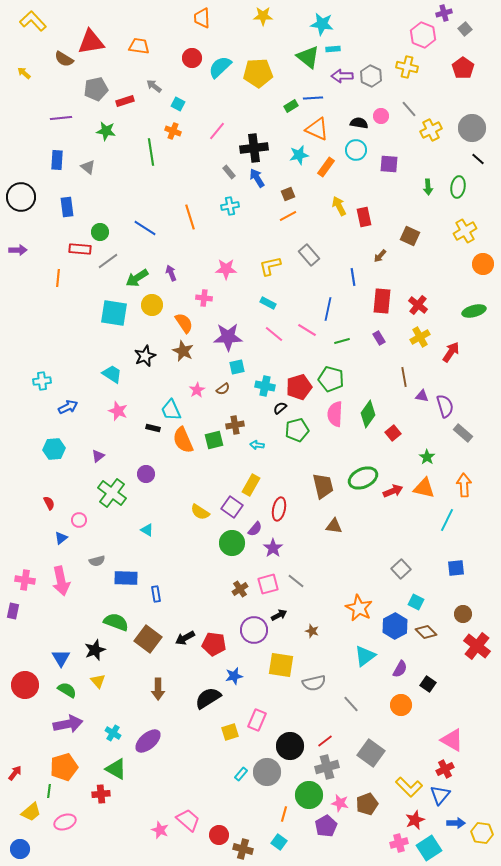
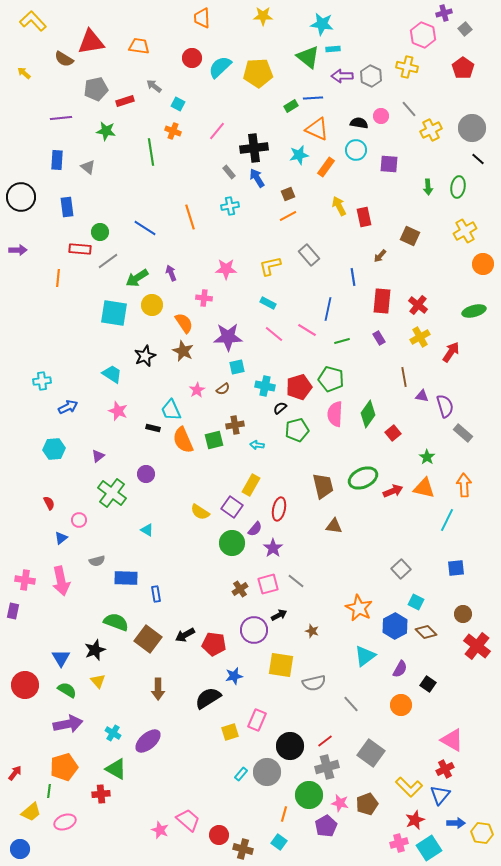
black arrow at (185, 638): moved 3 px up
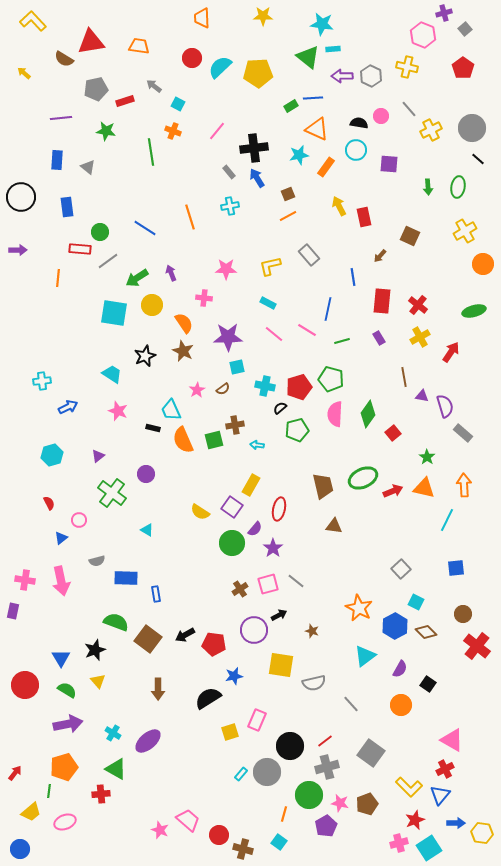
cyan hexagon at (54, 449): moved 2 px left, 6 px down; rotated 10 degrees counterclockwise
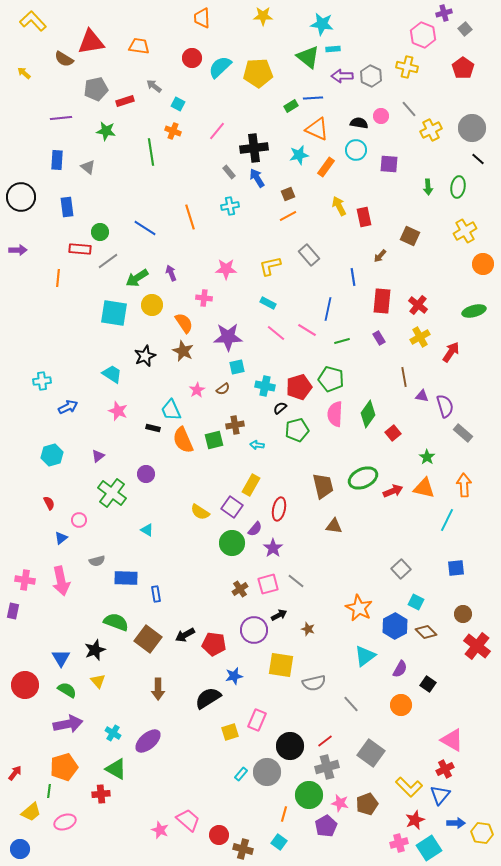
pink line at (274, 334): moved 2 px right, 1 px up
brown star at (312, 631): moved 4 px left, 2 px up
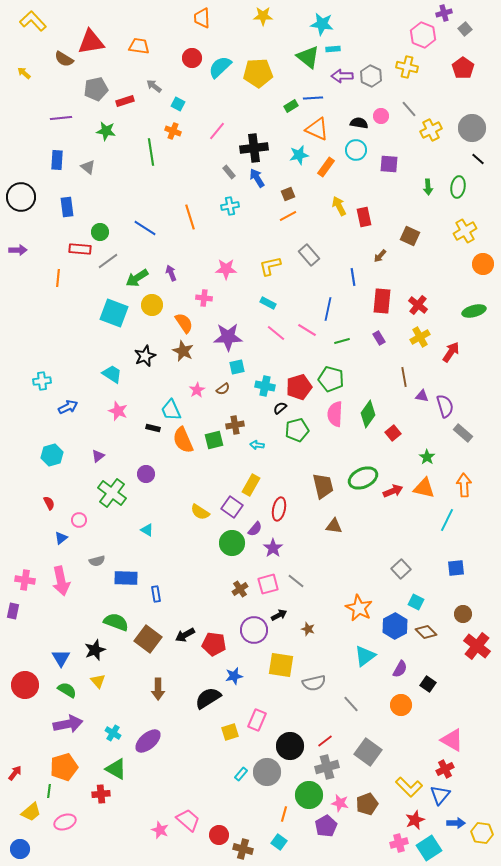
cyan square at (114, 313): rotated 12 degrees clockwise
gray square at (371, 753): moved 3 px left, 1 px up
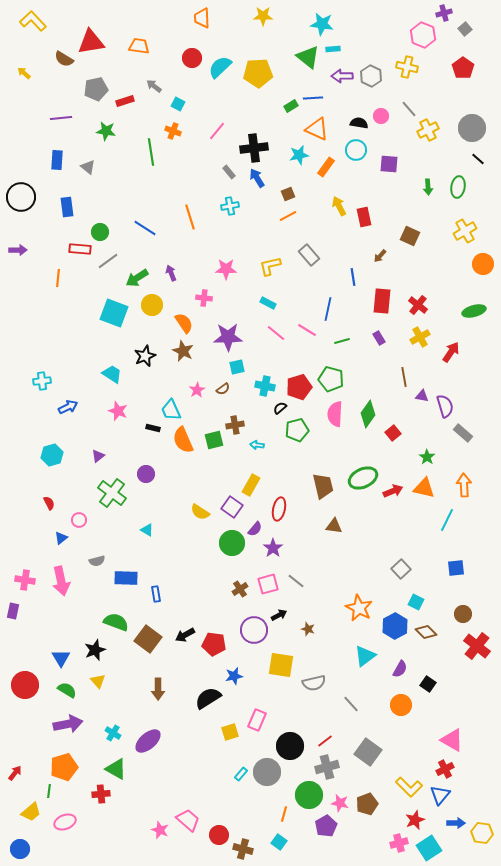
yellow cross at (431, 130): moved 3 px left
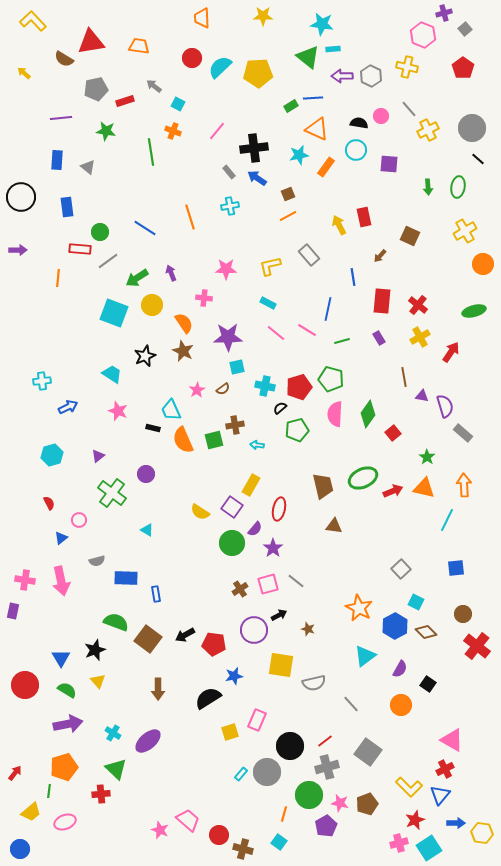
blue arrow at (257, 178): rotated 24 degrees counterclockwise
yellow arrow at (339, 206): moved 19 px down
green triangle at (116, 769): rotated 15 degrees clockwise
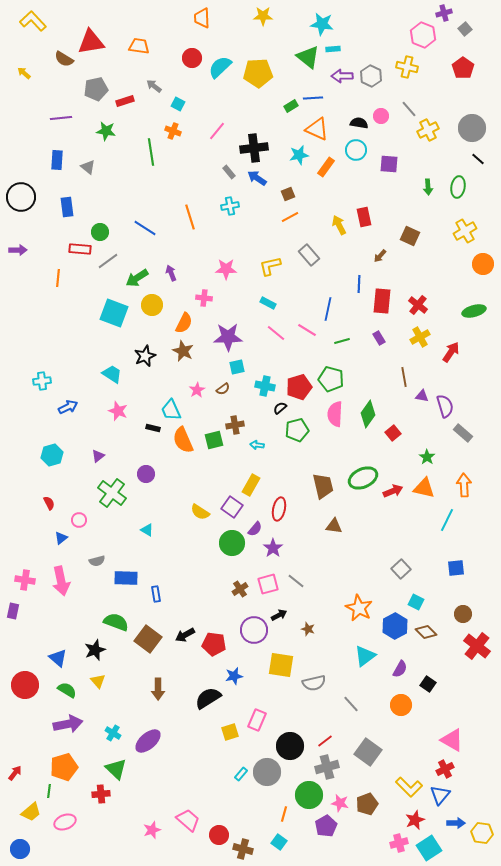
orange line at (288, 216): moved 2 px right, 1 px down
blue line at (353, 277): moved 6 px right, 7 px down; rotated 12 degrees clockwise
orange semicircle at (184, 323): rotated 60 degrees clockwise
blue triangle at (61, 658): moved 3 px left; rotated 18 degrees counterclockwise
pink star at (160, 830): moved 8 px left; rotated 30 degrees clockwise
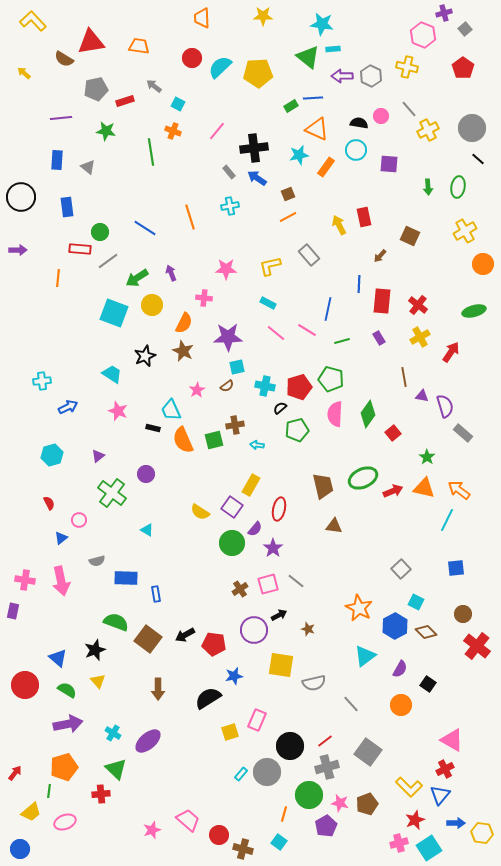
orange line at (290, 217): moved 2 px left
brown semicircle at (223, 389): moved 4 px right, 3 px up
orange arrow at (464, 485): moved 5 px left, 5 px down; rotated 50 degrees counterclockwise
